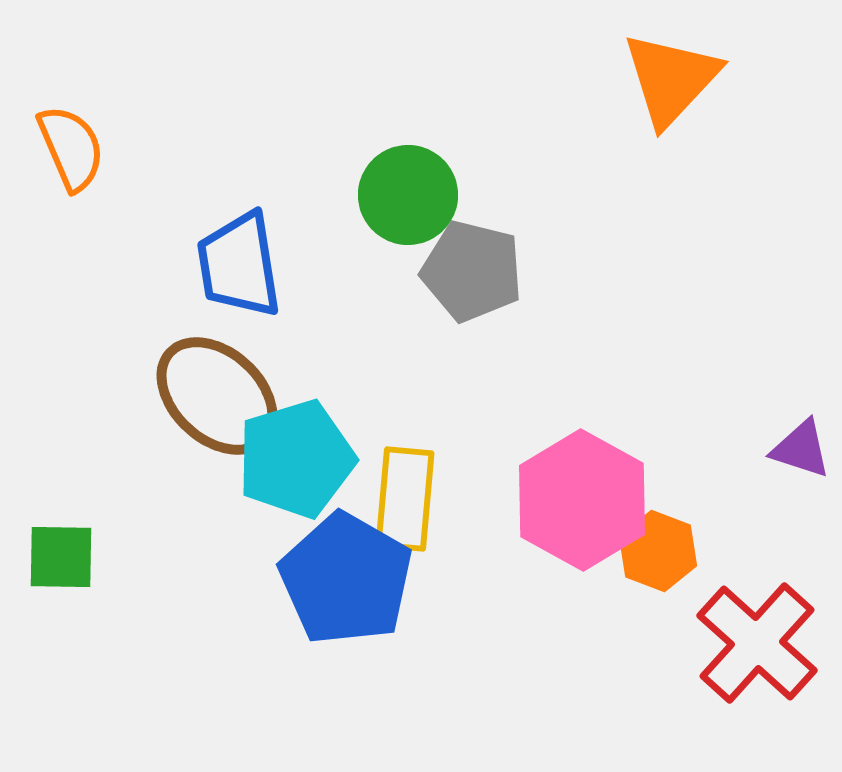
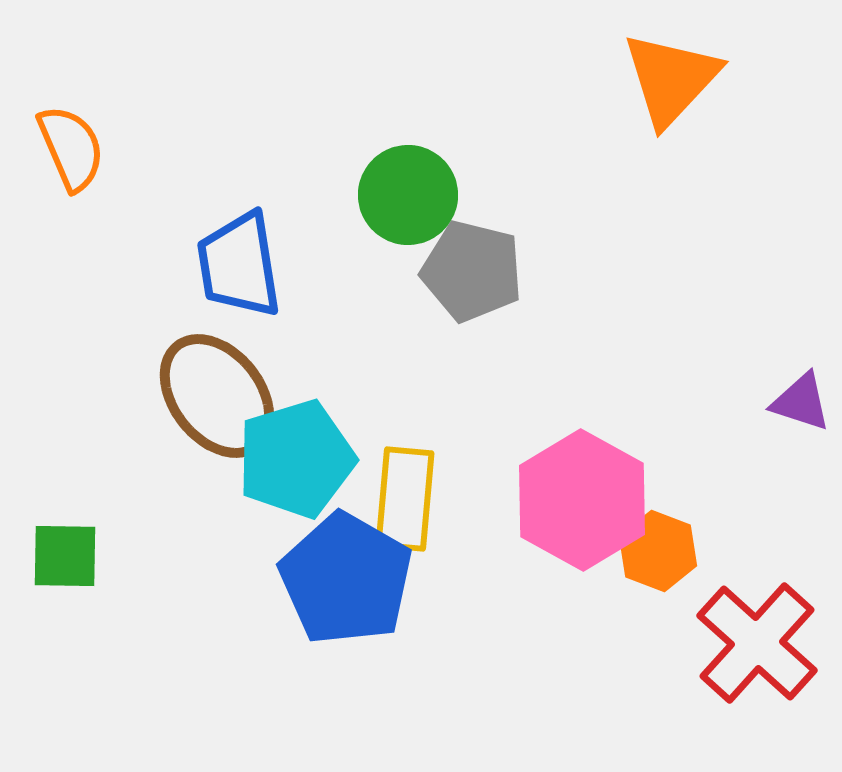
brown ellipse: rotated 9 degrees clockwise
purple triangle: moved 47 px up
green square: moved 4 px right, 1 px up
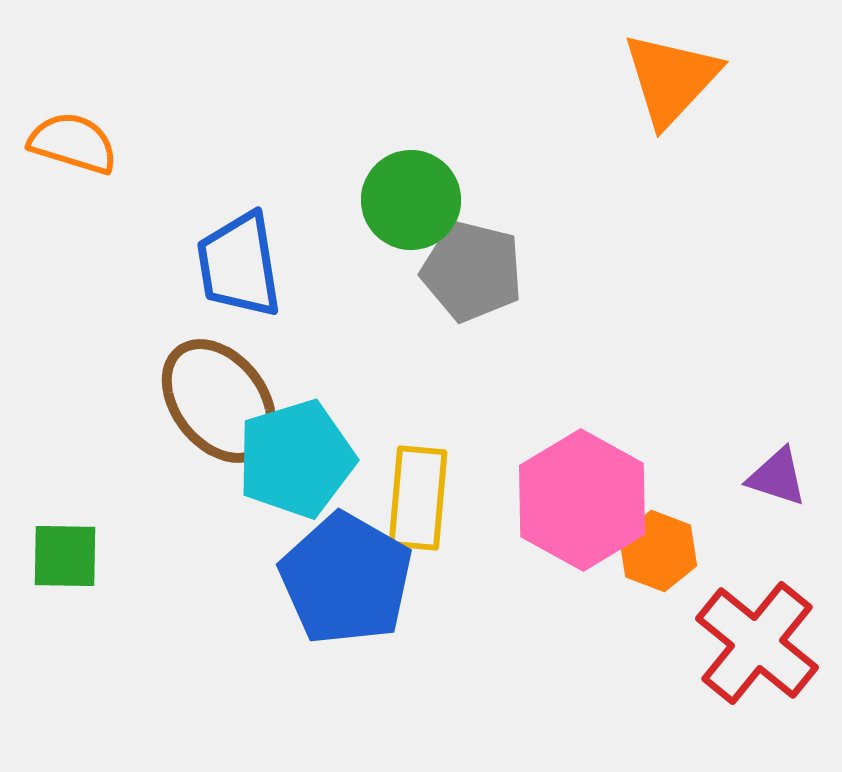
orange semicircle: moved 2 px right, 5 px up; rotated 50 degrees counterclockwise
green circle: moved 3 px right, 5 px down
brown ellipse: moved 2 px right, 5 px down
purple triangle: moved 24 px left, 75 px down
yellow rectangle: moved 13 px right, 1 px up
red cross: rotated 3 degrees counterclockwise
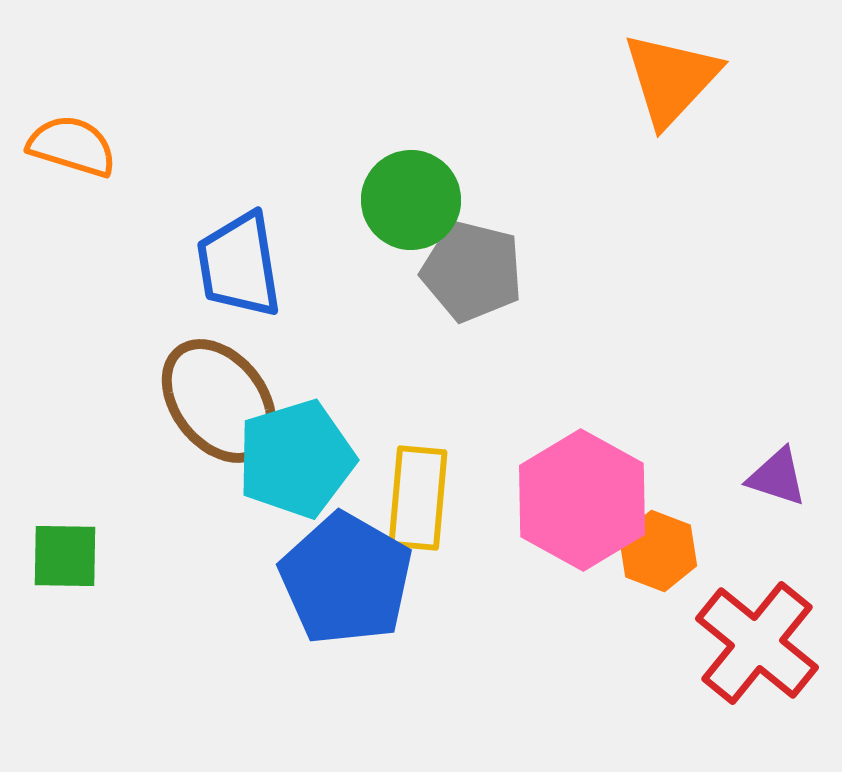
orange semicircle: moved 1 px left, 3 px down
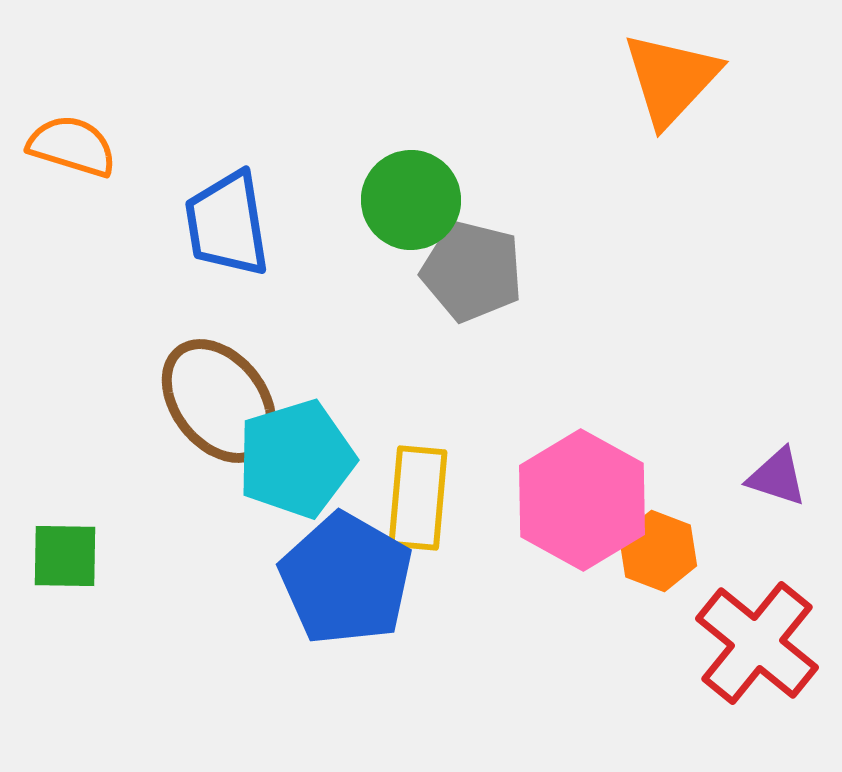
blue trapezoid: moved 12 px left, 41 px up
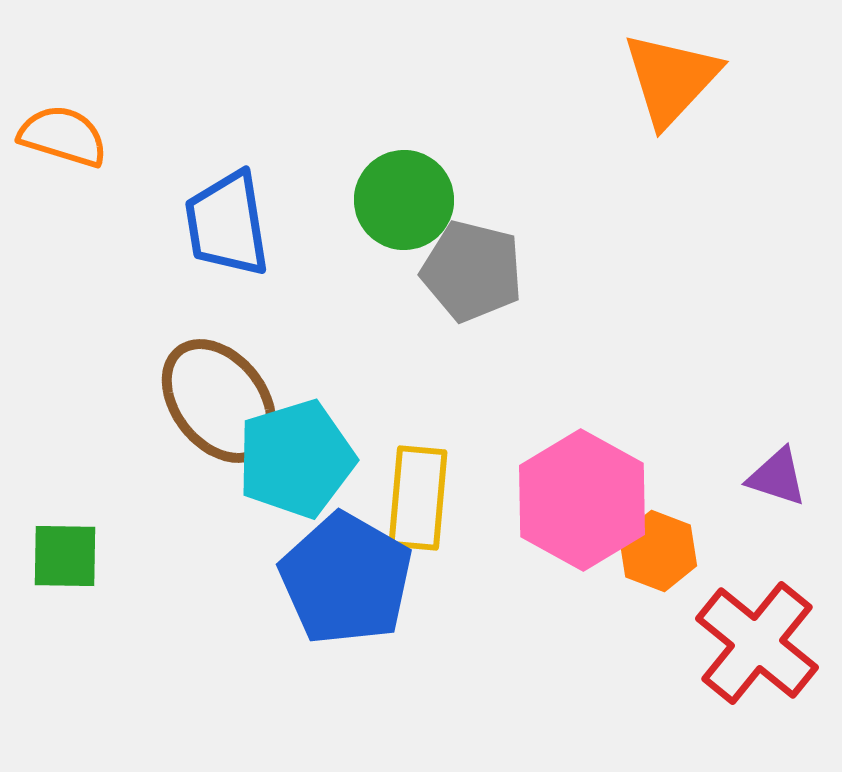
orange semicircle: moved 9 px left, 10 px up
green circle: moved 7 px left
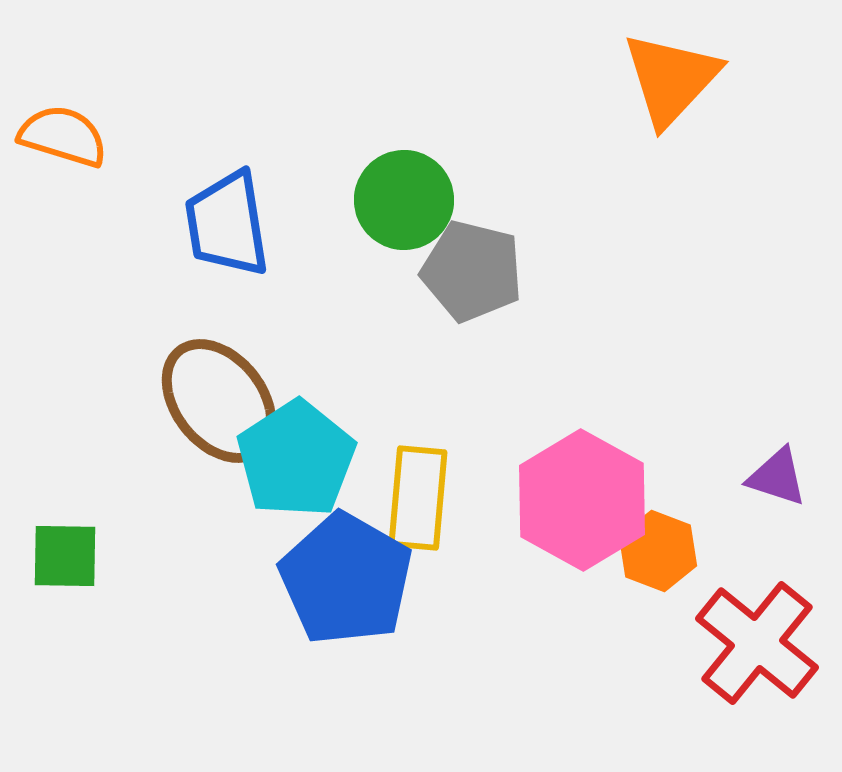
cyan pentagon: rotated 16 degrees counterclockwise
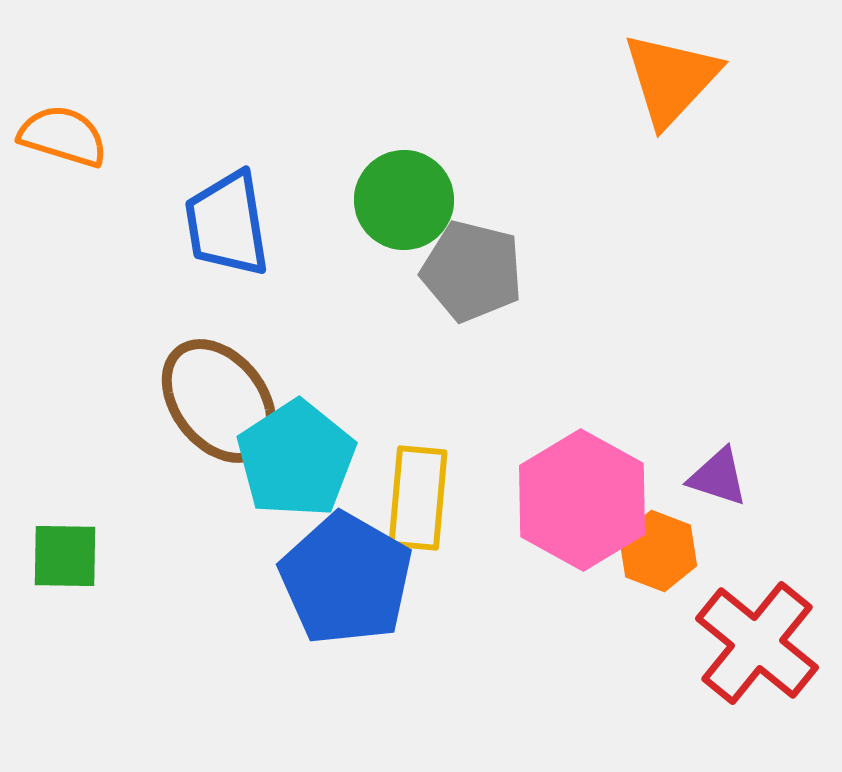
purple triangle: moved 59 px left
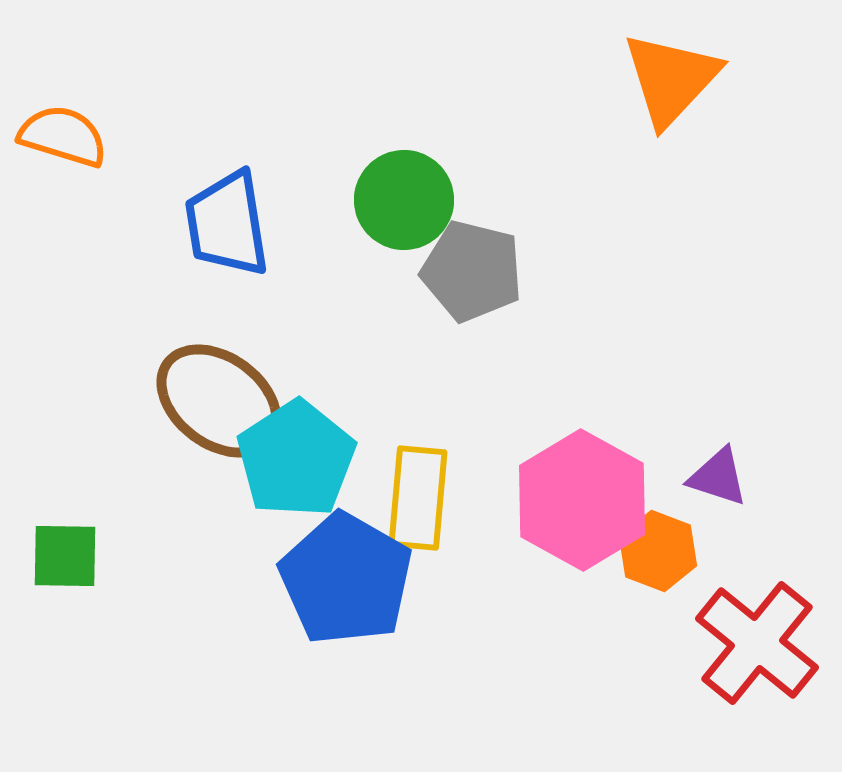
brown ellipse: rotated 15 degrees counterclockwise
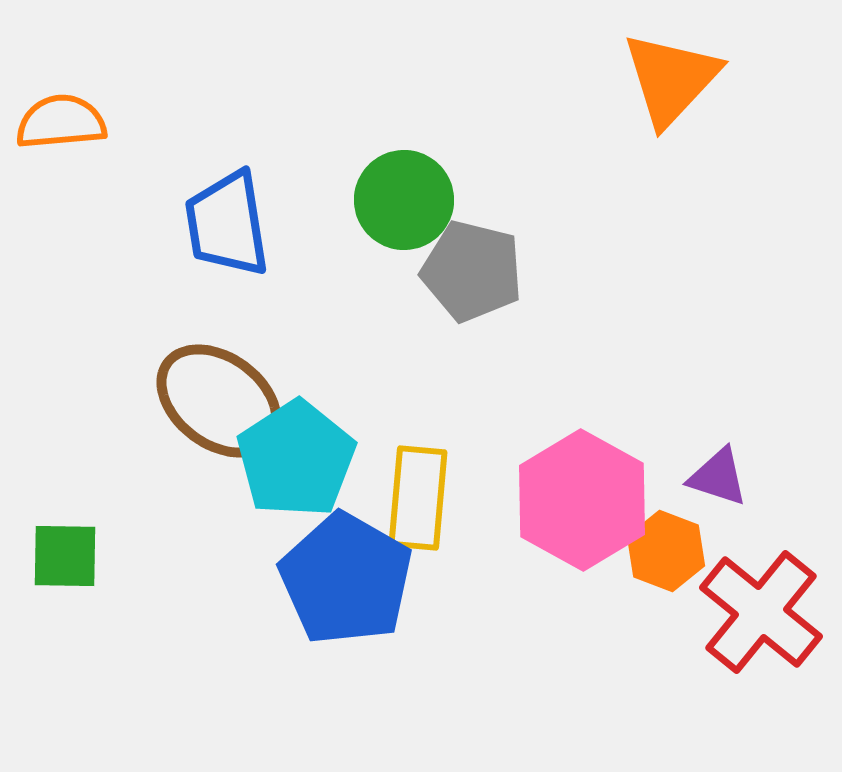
orange semicircle: moved 2 px left, 14 px up; rotated 22 degrees counterclockwise
orange hexagon: moved 8 px right
red cross: moved 4 px right, 31 px up
